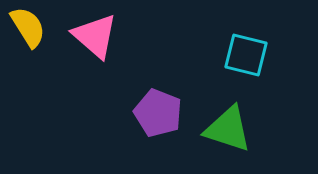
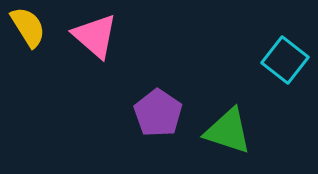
cyan square: moved 39 px right, 5 px down; rotated 24 degrees clockwise
purple pentagon: rotated 12 degrees clockwise
green triangle: moved 2 px down
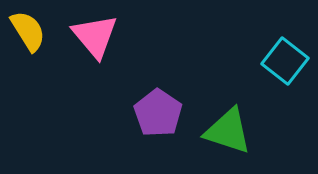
yellow semicircle: moved 4 px down
pink triangle: rotated 9 degrees clockwise
cyan square: moved 1 px down
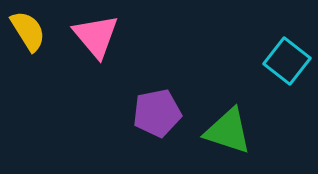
pink triangle: moved 1 px right
cyan square: moved 2 px right
purple pentagon: moved 1 px left; rotated 27 degrees clockwise
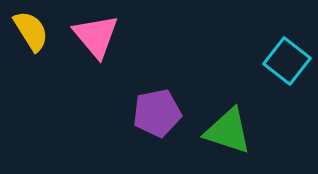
yellow semicircle: moved 3 px right
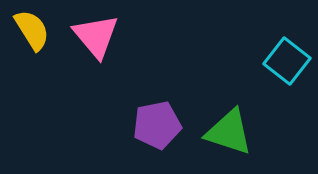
yellow semicircle: moved 1 px right, 1 px up
purple pentagon: moved 12 px down
green triangle: moved 1 px right, 1 px down
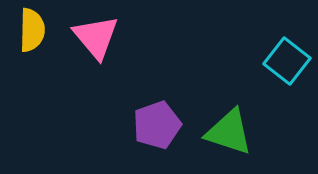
yellow semicircle: rotated 33 degrees clockwise
pink triangle: moved 1 px down
purple pentagon: rotated 9 degrees counterclockwise
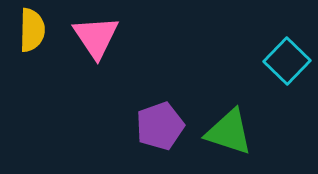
pink triangle: rotated 6 degrees clockwise
cyan square: rotated 6 degrees clockwise
purple pentagon: moved 3 px right, 1 px down
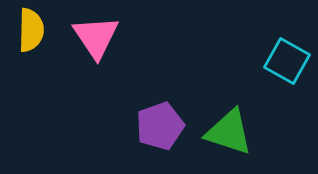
yellow semicircle: moved 1 px left
cyan square: rotated 15 degrees counterclockwise
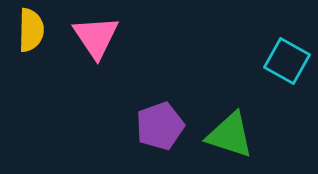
green triangle: moved 1 px right, 3 px down
